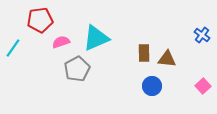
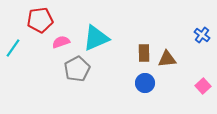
brown triangle: rotated 12 degrees counterclockwise
blue circle: moved 7 px left, 3 px up
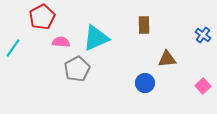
red pentagon: moved 2 px right, 3 px up; rotated 20 degrees counterclockwise
blue cross: moved 1 px right
pink semicircle: rotated 24 degrees clockwise
brown rectangle: moved 28 px up
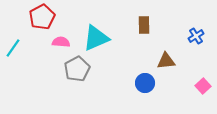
blue cross: moved 7 px left, 1 px down; rotated 21 degrees clockwise
brown triangle: moved 1 px left, 2 px down
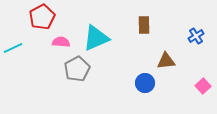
cyan line: rotated 30 degrees clockwise
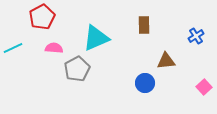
pink semicircle: moved 7 px left, 6 px down
pink square: moved 1 px right, 1 px down
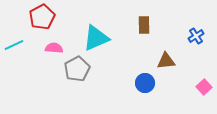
cyan line: moved 1 px right, 3 px up
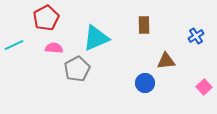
red pentagon: moved 4 px right, 1 px down
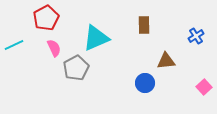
pink semicircle: rotated 60 degrees clockwise
gray pentagon: moved 1 px left, 1 px up
